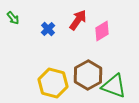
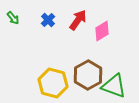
blue cross: moved 9 px up
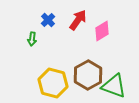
green arrow: moved 19 px right, 21 px down; rotated 48 degrees clockwise
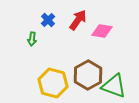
pink diamond: rotated 40 degrees clockwise
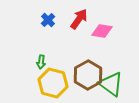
red arrow: moved 1 px right, 1 px up
green arrow: moved 9 px right, 23 px down
green triangle: moved 3 px left, 2 px up; rotated 16 degrees clockwise
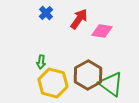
blue cross: moved 2 px left, 7 px up
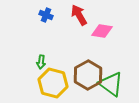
blue cross: moved 2 px down; rotated 24 degrees counterclockwise
red arrow: moved 4 px up; rotated 65 degrees counterclockwise
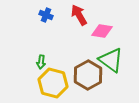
green triangle: moved 24 px up
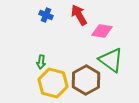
brown hexagon: moved 2 px left, 5 px down
